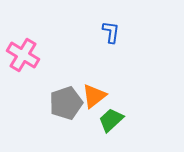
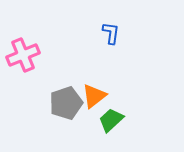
blue L-shape: moved 1 px down
pink cross: rotated 36 degrees clockwise
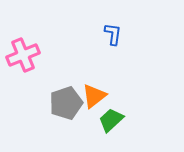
blue L-shape: moved 2 px right, 1 px down
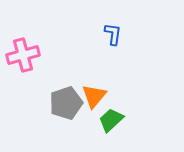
pink cross: rotated 8 degrees clockwise
orange triangle: rotated 12 degrees counterclockwise
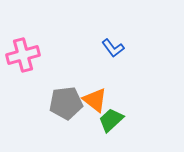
blue L-shape: moved 14 px down; rotated 135 degrees clockwise
orange triangle: moved 1 px right, 4 px down; rotated 32 degrees counterclockwise
gray pentagon: rotated 12 degrees clockwise
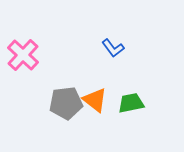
pink cross: rotated 32 degrees counterclockwise
green trapezoid: moved 20 px right, 17 px up; rotated 32 degrees clockwise
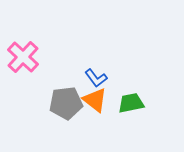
blue L-shape: moved 17 px left, 30 px down
pink cross: moved 2 px down
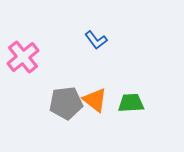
pink cross: rotated 8 degrees clockwise
blue L-shape: moved 38 px up
green trapezoid: rotated 8 degrees clockwise
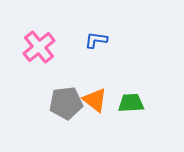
blue L-shape: rotated 135 degrees clockwise
pink cross: moved 16 px right, 10 px up
